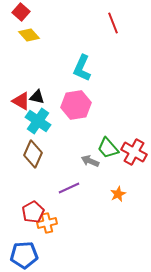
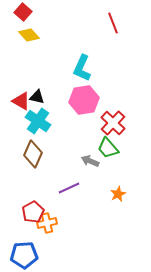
red square: moved 2 px right
pink hexagon: moved 8 px right, 5 px up
red cross: moved 21 px left, 29 px up; rotated 15 degrees clockwise
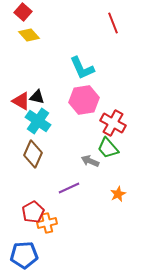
cyan L-shape: rotated 48 degrees counterclockwise
red cross: rotated 15 degrees counterclockwise
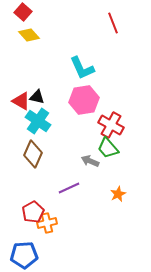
red cross: moved 2 px left, 2 px down
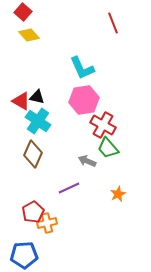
red cross: moved 8 px left
gray arrow: moved 3 px left
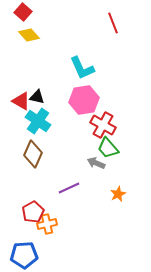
gray arrow: moved 9 px right, 2 px down
orange cross: moved 1 px down
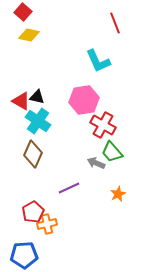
red line: moved 2 px right
yellow diamond: rotated 35 degrees counterclockwise
cyan L-shape: moved 16 px right, 7 px up
green trapezoid: moved 4 px right, 4 px down
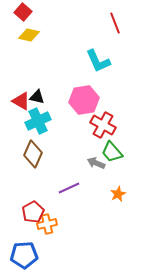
cyan cross: rotated 30 degrees clockwise
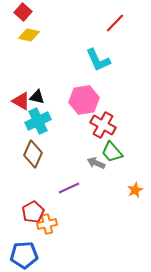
red line: rotated 65 degrees clockwise
cyan L-shape: moved 1 px up
orange star: moved 17 px right, 4 px up
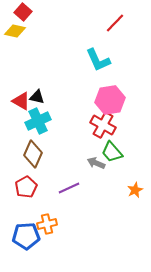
yellow diamond: moved 14 px left, 4 px up
pink hexagon: moved 26 px right
red pentagon: moved 7 px left, 25 px up
blue pentagon: moved 2 px right, 19 px up
